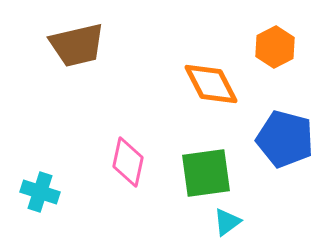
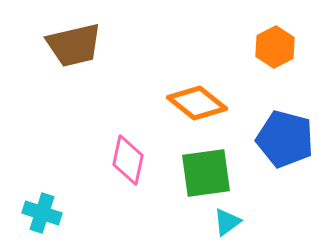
brown trapezoid: moved 3 px left
orange diamond: moved 14 px left, 19 px down; rotated 24 degrees counterclockwise
pink diamond: moved 2 px up
cyan cross: moved 2 px right, 21 px down
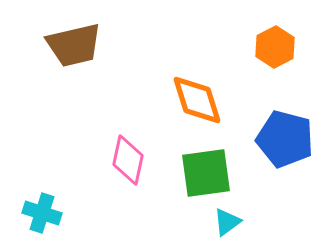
orange diamond: moved 3 px up; rotated 34 degrees clockwise
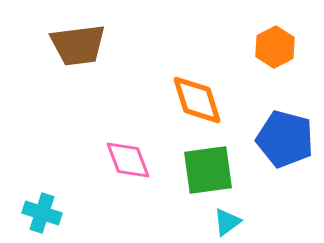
brown trapezoid: moved 4 px right; rotated 6 degrees clockwise
pink diamond: rotated 33 degrees counterclockwise
green square: moved 2 px right, 3 px up
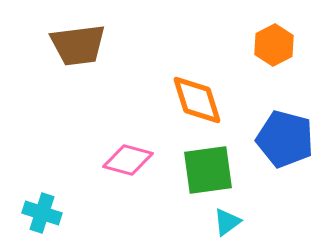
orange hexagon: moved 1 px left, 2 px up
pink diamond: rotated 54 degrees counterclockwise
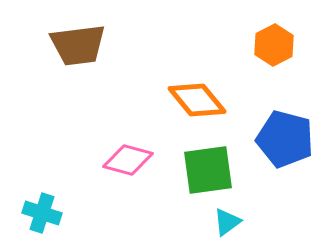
orange diamond: rotated 22 degrees counterclockwise
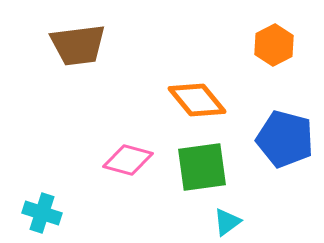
green square: moved 6 px left, 3 px up
